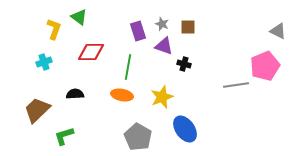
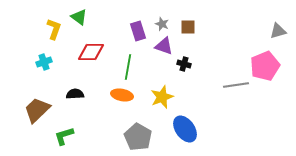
gray triangle: rotated 42 degrees counterclockwise
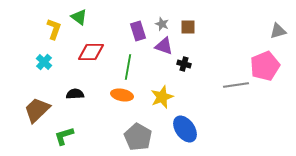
cyan cross: rotated 28 degrees counterclockwise
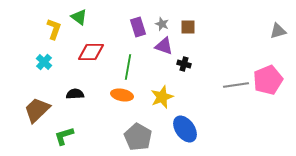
purple rectangle: moved 4 px up
pink pentagon: moved 3 px right, 14 px down
